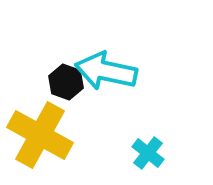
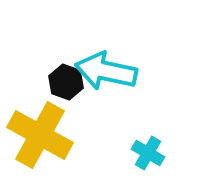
cyan cross: rotated 8 degrees counterclockwise
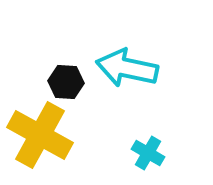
cyan arrow: moved 21 px right, 3 px up
black hexagon: rotated 16 degrees counterclockwise
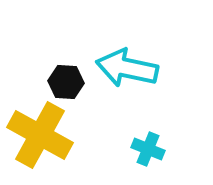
cyan cross: moved 4 px up; rotated 8 degrees counterclockwise
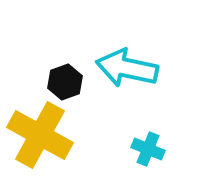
black hexagon: moved 1 px left; rotated 24 degrees counterclockwise
